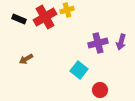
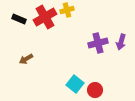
cyan square: moved 4 px left, 14 px down
red circle: moved 5 px left
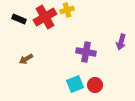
purple cross: moved 12 px left, 9 px down; rotated 24 degrees clockwise
cyan square: rotated 30 degrees clockwise
red circle: moved 5 px up
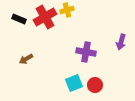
cyan square: moved 1 px left, 1 px up
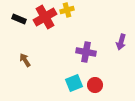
brown arrow: moved 1 px left, 1 px down; rotated 88 degrees clockwise
